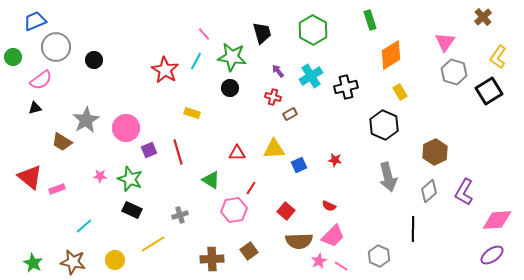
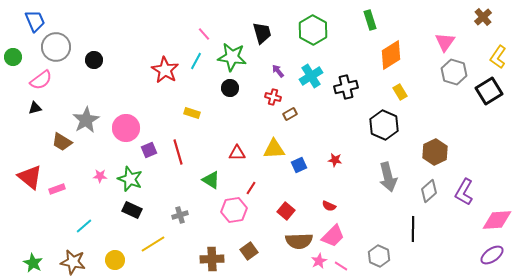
blue trapezoid at (35, 21): rotated 90 degrees clockwise
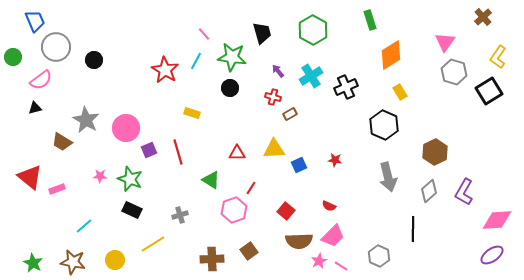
black cross at (346, 87): rotated 10 degrees counterclockwise
gray star at (86, 120): rotated 12 degrees counterclockwise
pink hexagon at (234, 210): rotated 10 degrees counterclockwise
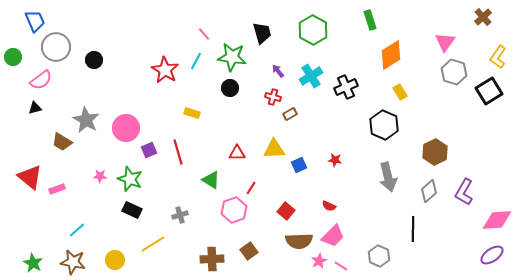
cyan line at (84, 226): moved 7 px left, 4 px down
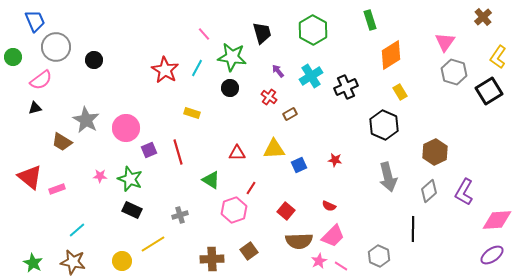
cyan line at (196, 61): moved 1 px right, 7 px down
red cross at (273, 97): moved 4 px left; rotated 21 degrees clockwise
yellow circle at (115, 260): moved 7 px right, 1 px down
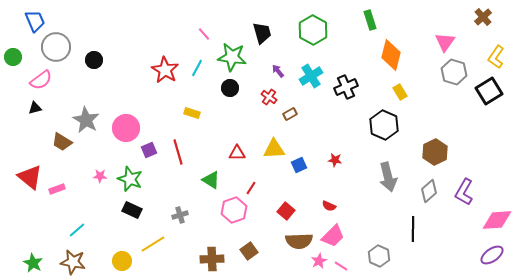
orange diamond at (391, 55): rotated 44 degrees counterclockwise
yellow L-shape at (498, 57): moved 2 px left
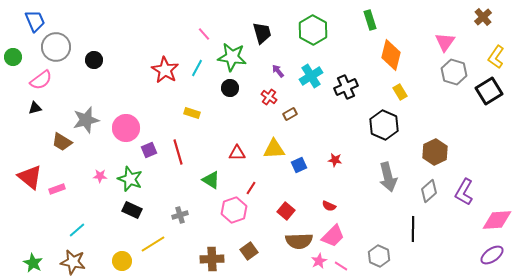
gray star at (86, 120): rotated 28 degrees clockwise
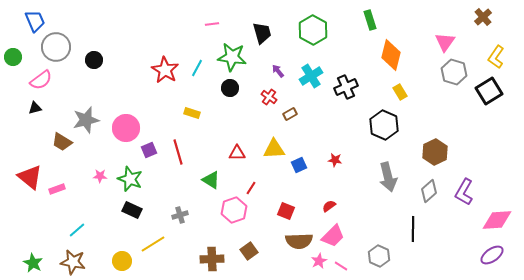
pink line at (204, 34): moved 8 px right, 10 px up; rotated 56 degrees counterclockwise
red semicircle at (329, 206): rotated 120 degrees clockwise
red square at (286, 211): rotated 18 degrees counterclockwise
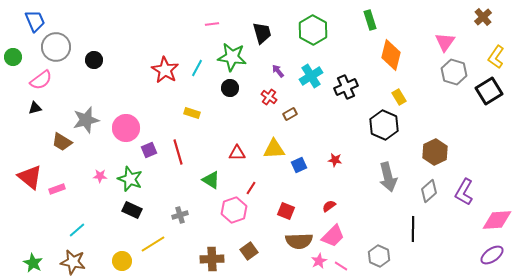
yellow rectangle at (400, 92): moved 1 px left, 5 px down
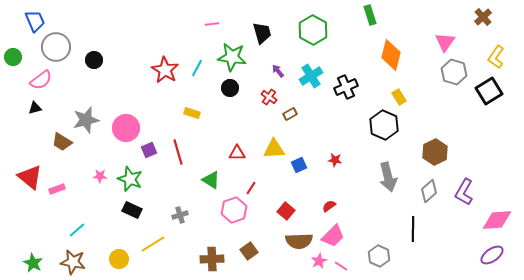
green rectangle at (370, 20): moved 5 px up
red square at (286, 211): rotated 18 degrees clockwise
yellow circle at (122, 261): moved 3 px left, 2 px up
